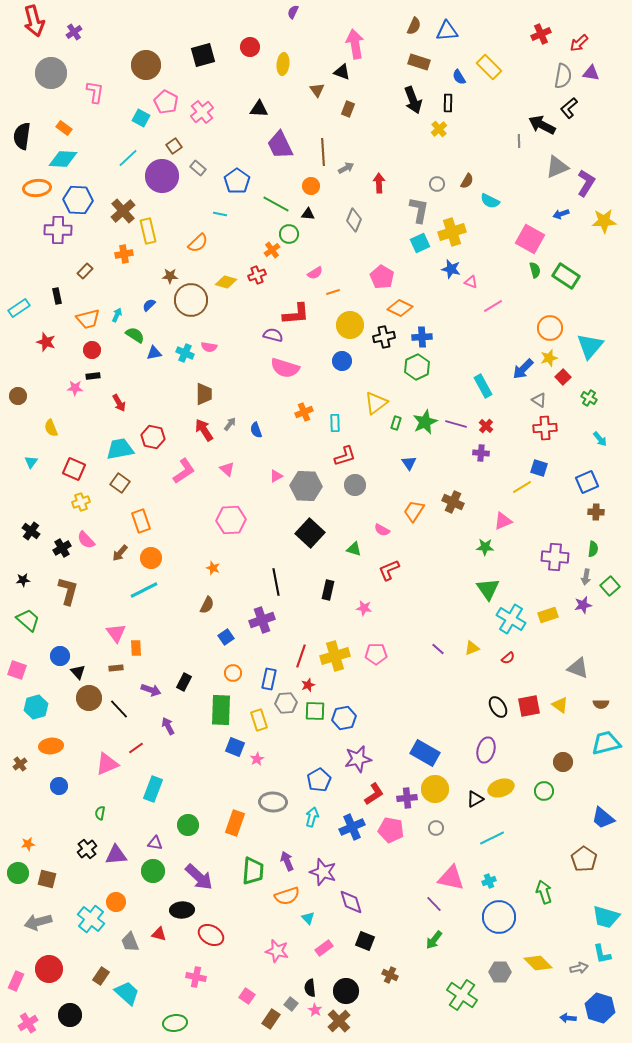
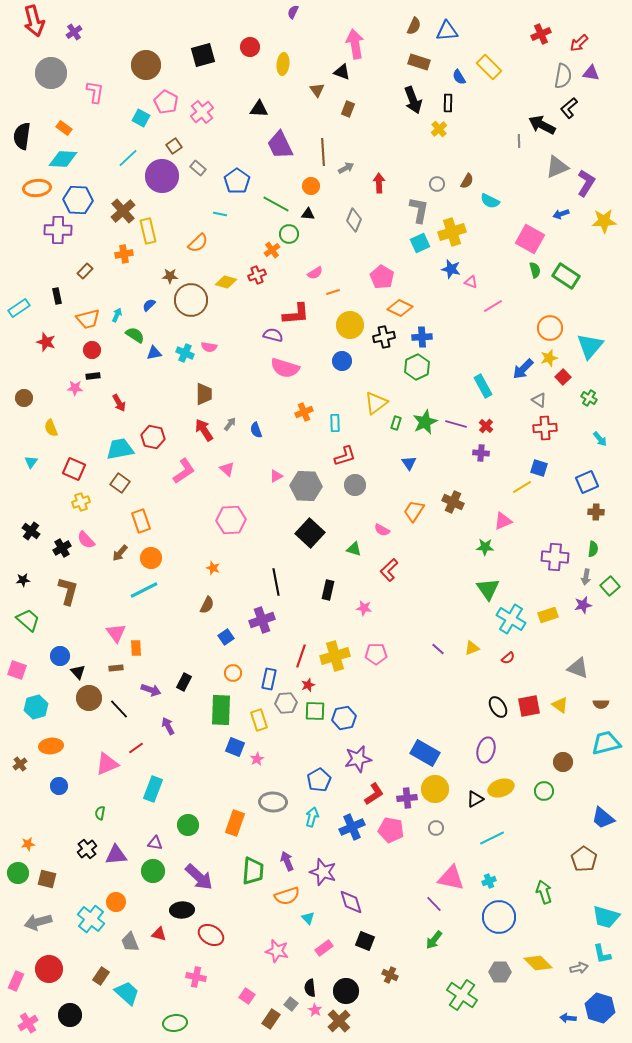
brown circle at (18, 396): moved 6 px right, 2 px down
red L-shape at (389, 570): rotated 20 degrees counterclockwise
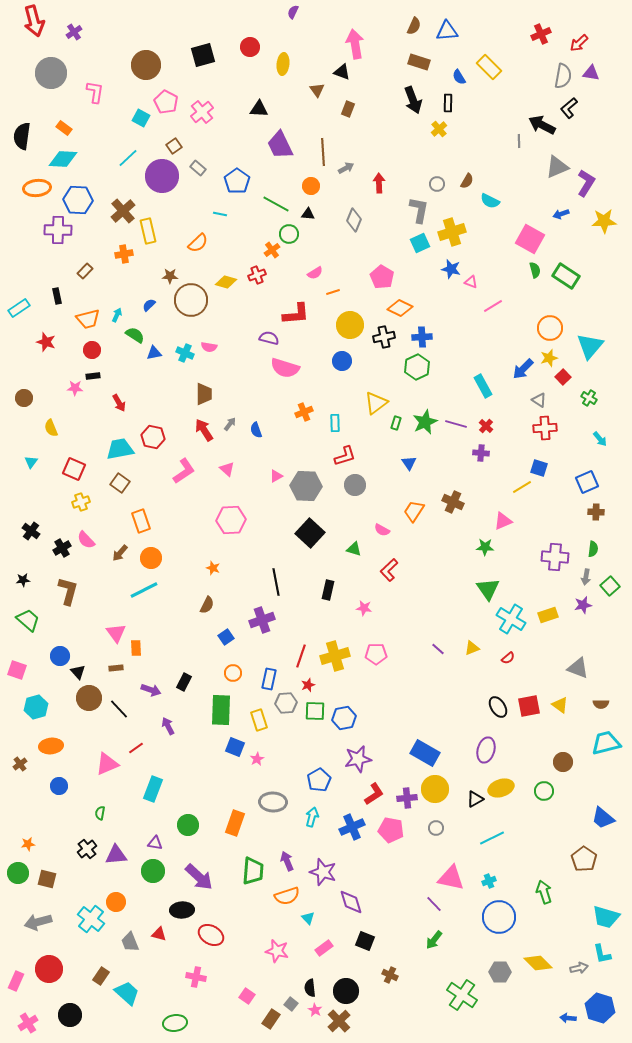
purple semicircle at (273, 335): moved 4 px left, 3 px down
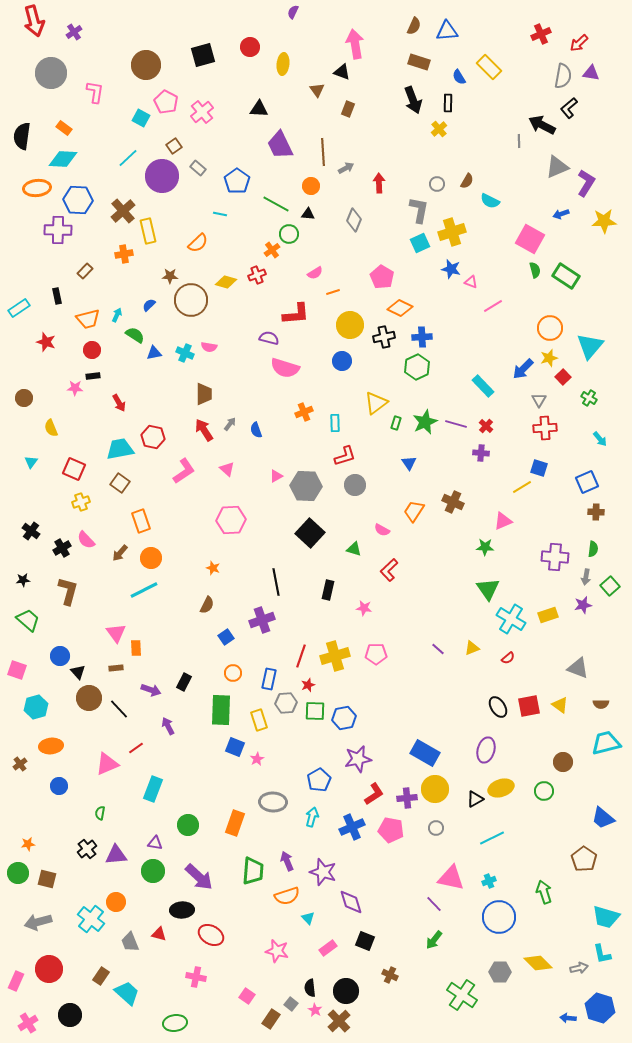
cyan rectangle at (483, 386): rotated 15 degrees counterclockwise
gray triangle at (539, 400): rotated 28 degrees clockwise
pink rectangle at (324, 948): moved 4 px right
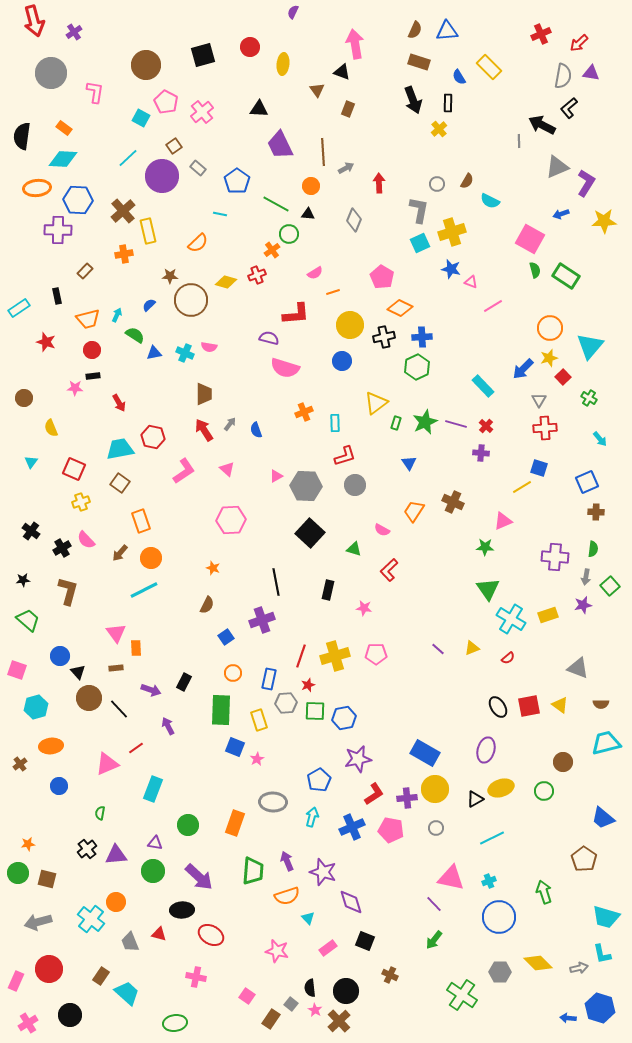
brown semicircle at (414, 26): moved 1 px right, 4 px down
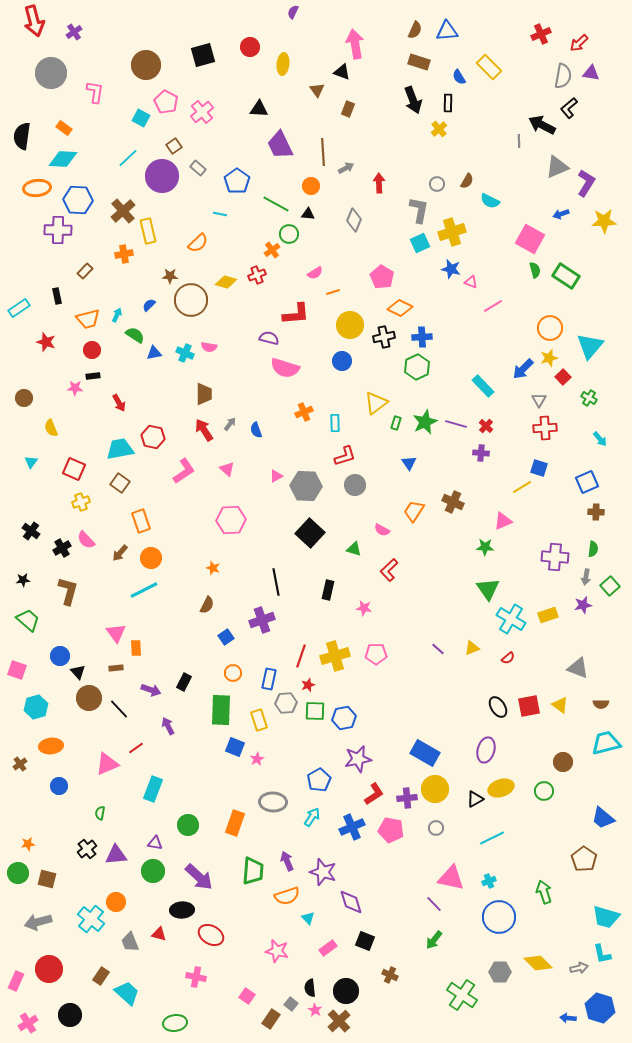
cyan arrow at (312, 817): rotated 18 degrees clockwise
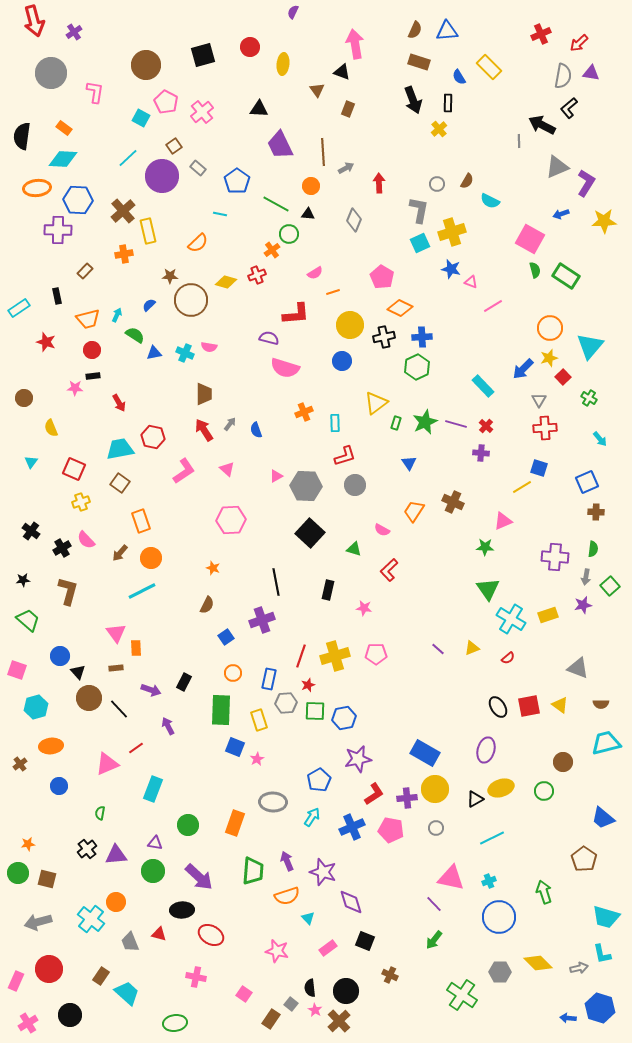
cyan line at (144, 590): moved 2 px left, 1 px down
pink square at (247, 996): moved 3 px left, 2 px up
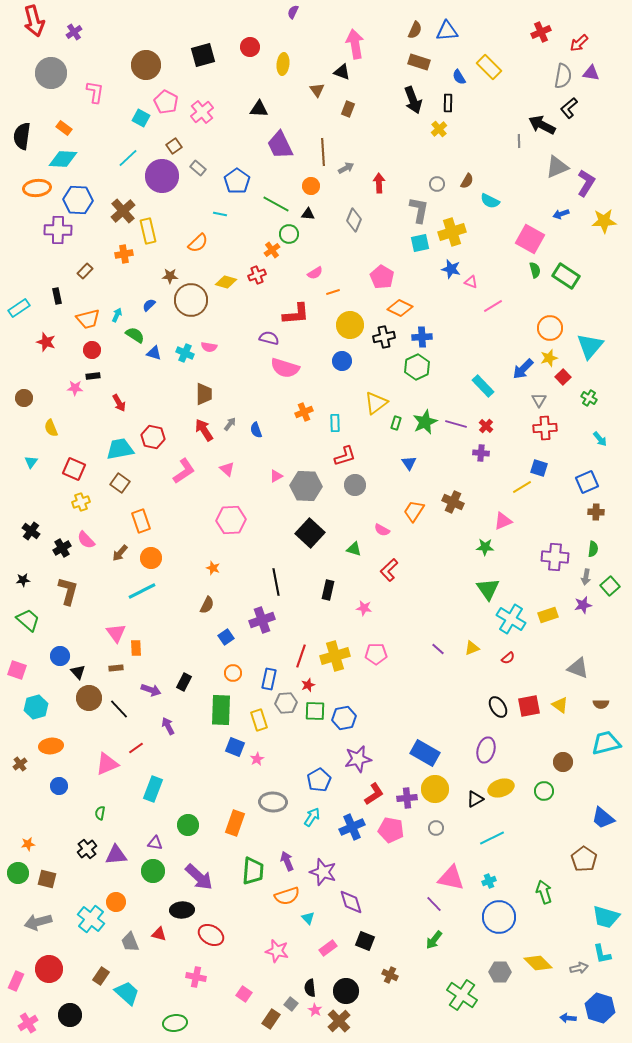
red cross at (541, 34): moved 2 px up
cyan square at (420, 243): rotated 12 degrees clockwise
blue triangle at (154, 353): rotated 28 degrees clockwise
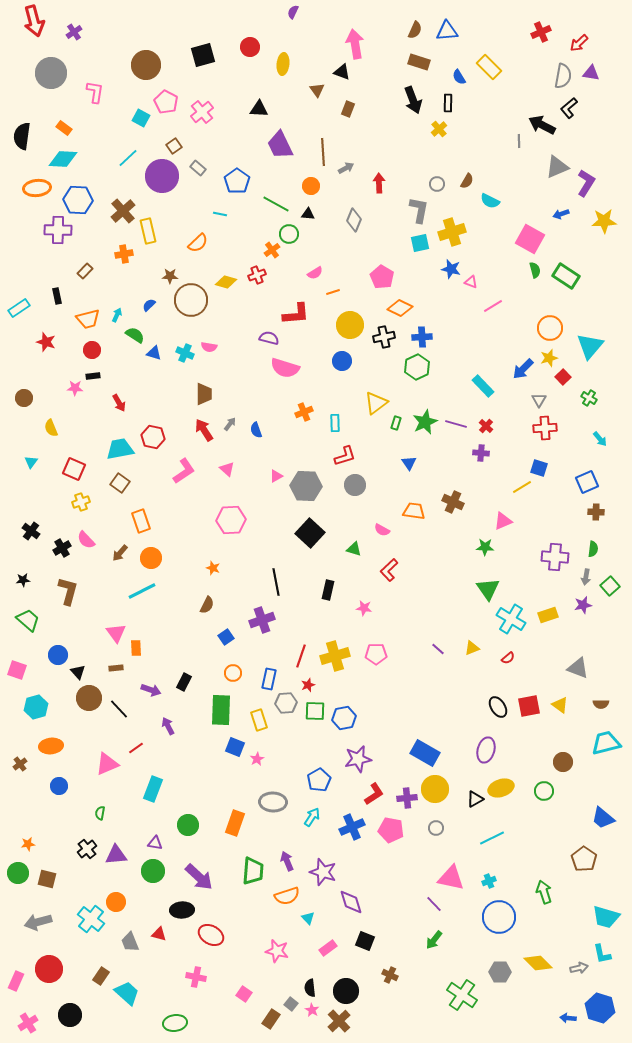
orange trapezoid at (414, 511): rotated 65 degrees clockwise
blue circle at (60, 656): moved 2 px left, 1 px up
pink star at (315, 1010): moved 3 px left
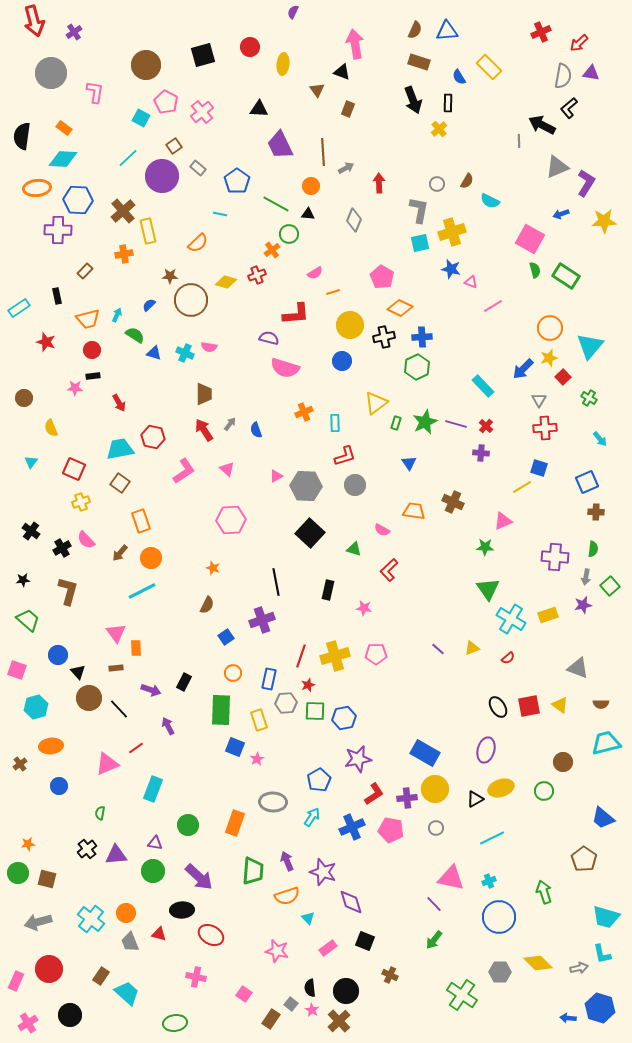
orange circle at (116, 902): moved 10 px right, 11 px down
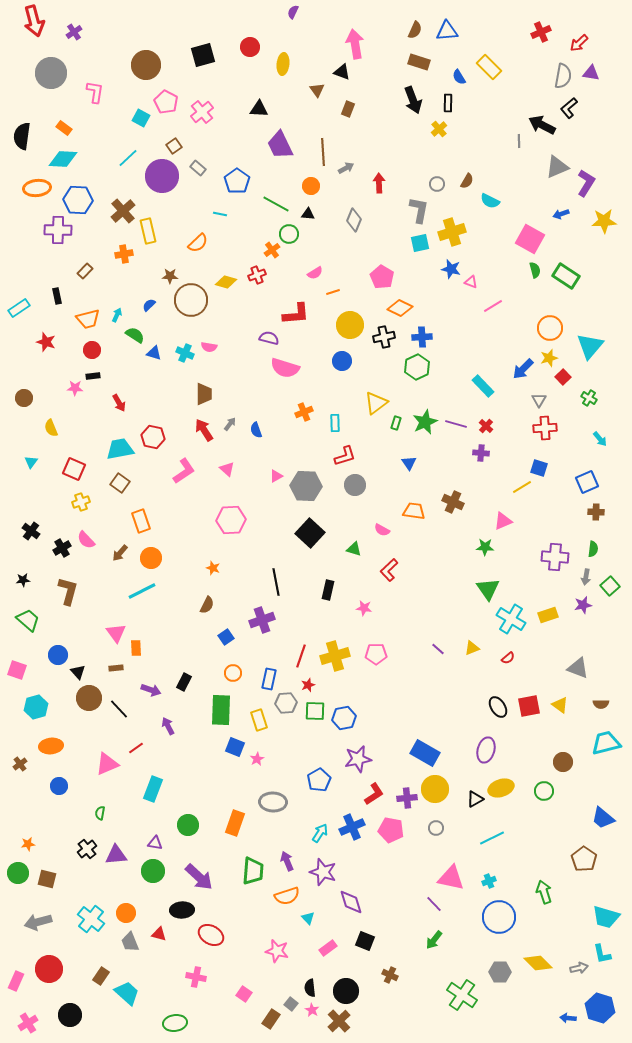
cyan arrow at (312, 817): moved 8 px right, 16 px down
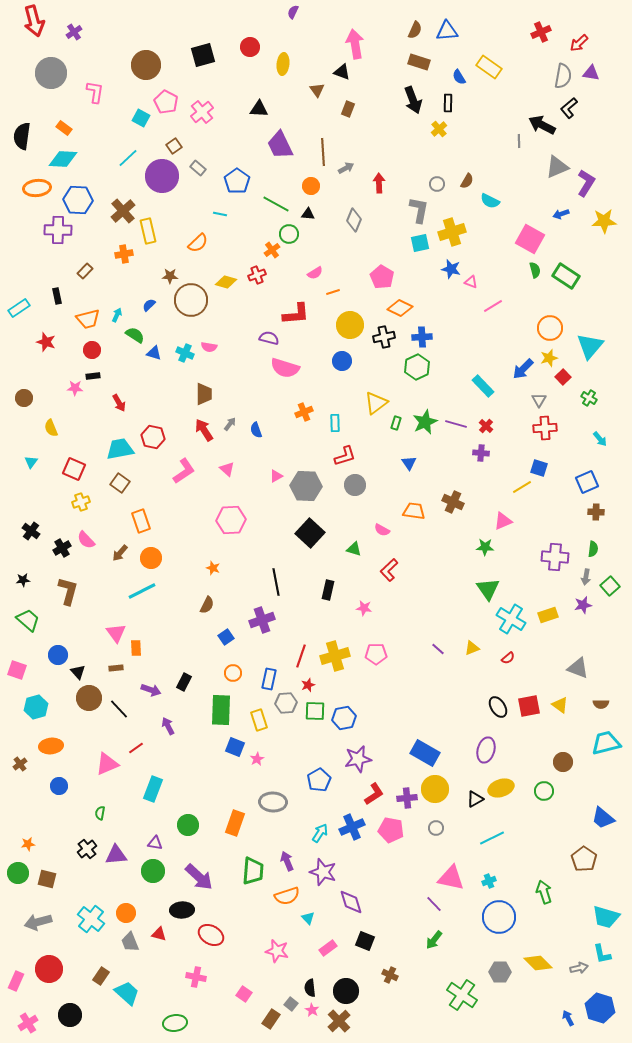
yellow rectangle at (489, 67): rotated 10 degrees counterclockwise
blue arrow at (568, 1018): rotated 56 degrees clockwise
